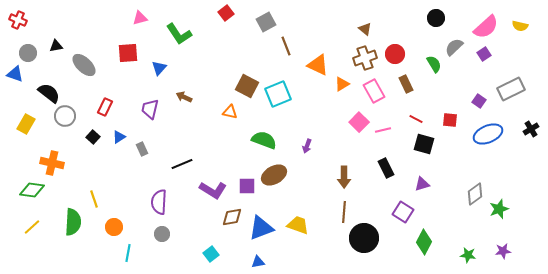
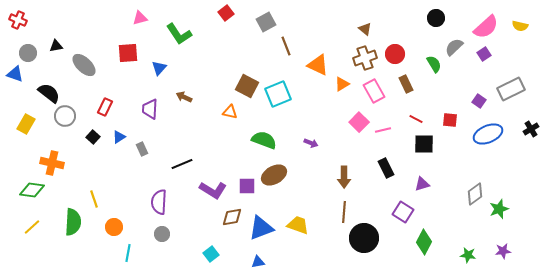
purple trapezoid at (150, 109): rotated 10 degrees counterclockwise
black square at (424, 144): rotated 15 degrees counterclockwise
purple arrow at (307, 146): moved 4 px right, 3 px up; rotated 88 degrees counterclockwise
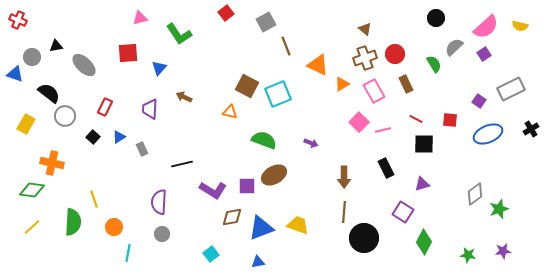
gray circle at (28, 53): moved 4 px right, 4 px down
black line at (182, 164): rotated 10 degrees clockwise
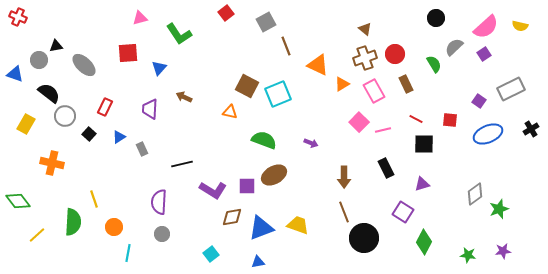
red cross at (18, 20): moved 3 px up
gray circle at (32, 57): moved 7 px right, 3 px down
black square at (93, 137): moved 4 px left, 3 px up
green diamond at (32, 190): moved 14 px left, 11 px down; rotated 45 degrees clockwise
brown line at (344, 212): rotated 25 degrees counterclockwise
yellow line at (32, 227): moved 5 px right, 8 px down
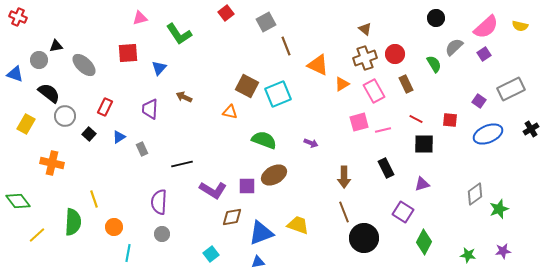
pink square at (359, 122): rotated 30 degrees clockwise
blue triangle at (261, 228): moved 5 px down
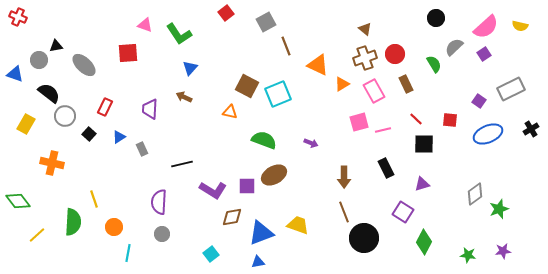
pink triangle at (140, 18): moved 5 px right, 7 px down; rotated 35 degrees clockwise
blue triangle at (159, 68): moved 31 px right
red line at (416, 119): rotated 16 degrees clockwise
